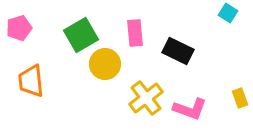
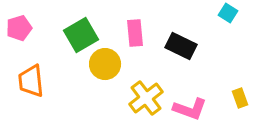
black rectangle: moved 3 px right, 5 px up
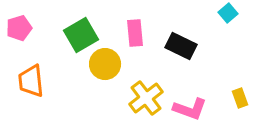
cyan square: rotated 18 degrees clockwise
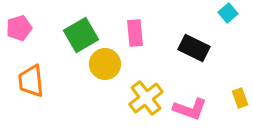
black rectangle: moved 13 px right, 2 px down
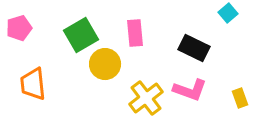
orange trapezoid: moved 2 px right, 3 px down
pink L-shape: moved 19 px up
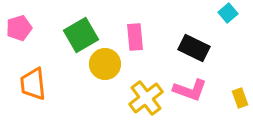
pink rectangle: moved 4 px down
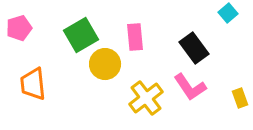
black rectangle: rotated 28 degrees clockwise
pink L-shape: moved 3 px up; rotated 36 degrees clockwise
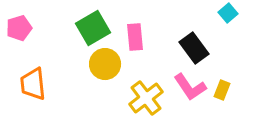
green square: moved 12 px right, 7 px up
yellow rectangle: moved 18 px left, 8 px up; rotated 42 degrees clockwise
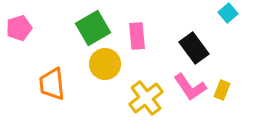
pink rectangle: moved 2 px right, 1 px up
orange trapezoid: moved 19 px right
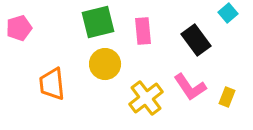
green square: moved 5 px right, 6 px up; rotated 16 degrees clockwise
pink rectangle: moved 6 px right, 5 px up
black rectangle: moved 2 px right, 8 px up
yellow rectangle: moved 5 px right, 7 px down
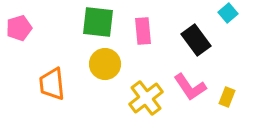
green square: rotated 20 degrees clockwise
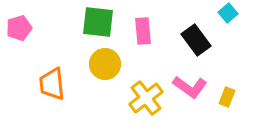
pink L-shape: rotated 20 degrees counterclockwise
